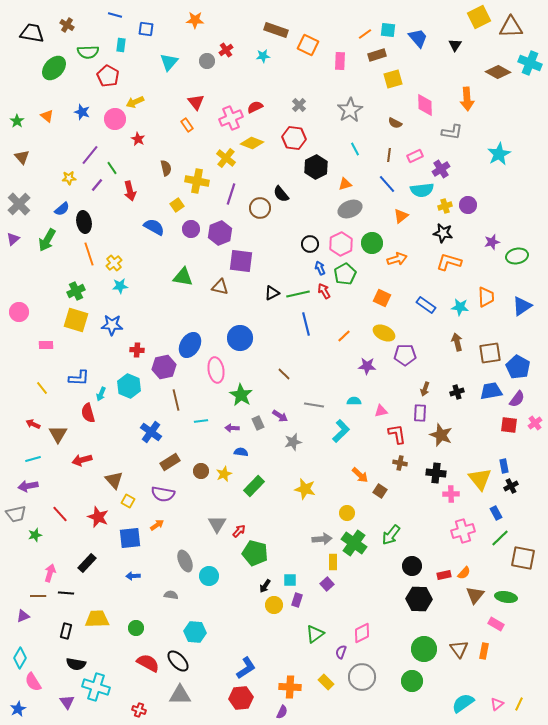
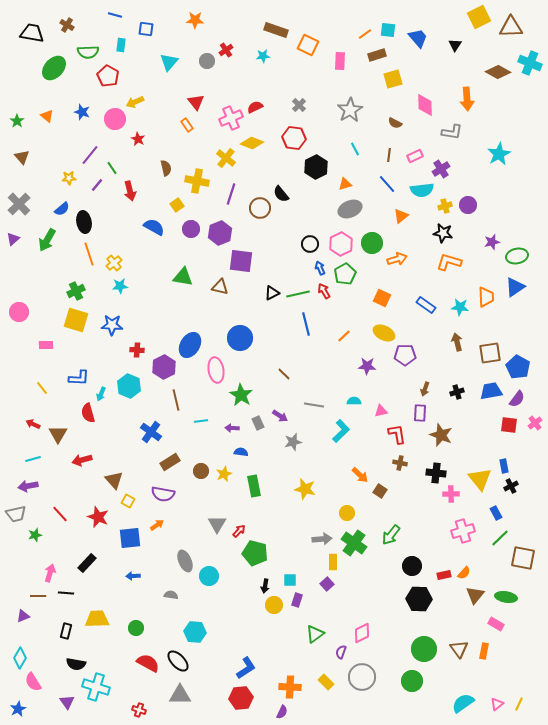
blue triangle at (522, 306): moved 7 px left, 19 px up
purple hexagon at (164, 367): rotated 15 degrees counterclockwise
green rectangle at (254, 486): rotated 55 degrees counterclockwise
black arrow at (265, 586): rotated 24 degrees counterclockwise
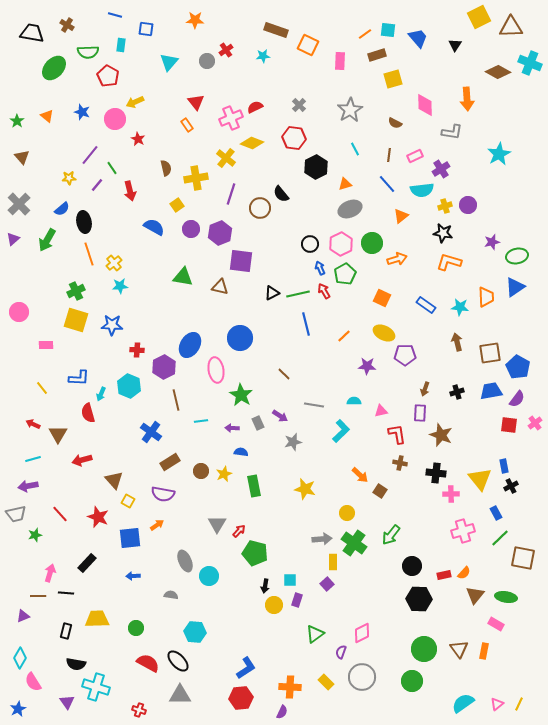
yellow cross at (197, 181): moved 1 px left, 3 px up; rotated 20 degrees counterclockwise
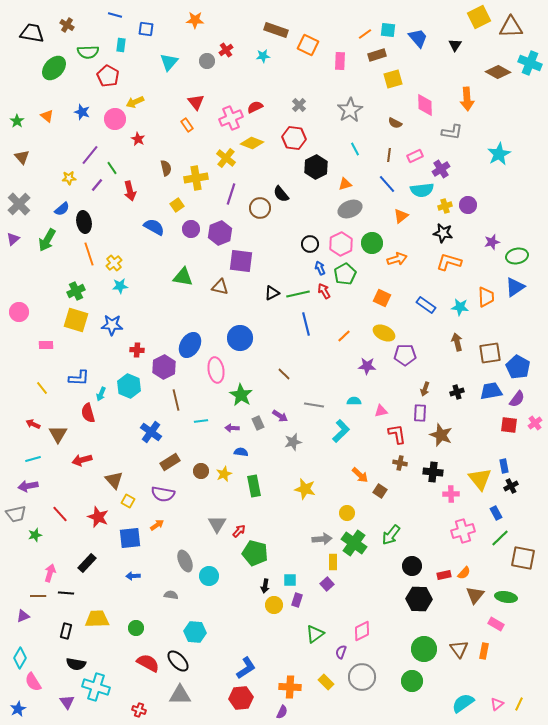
black cross at (436, 473): moved 3 px left, 1 px up
pink diamond at (362, 633): moved 2 px up
